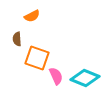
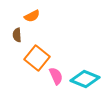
brown semicircle: moved 4 px up
orange square: rotated 20 degrees clockwise
cyan diamond: moved 1 px down
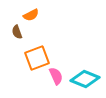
orange semicircle: moved 1 px left, 1 px up
brown semicircle: moved 3 px up; rotated 16 degrees counterclockwise
orange square: rotated 30 degrees clockwise
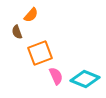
orange semicircle: rotated 21 degrees counterclockwise
orange square: moved 3 px right, 5 px up
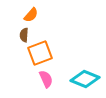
brown semicircle: moved 7 px right, 3 px down; rotated 24 degrees clockwise
pink semicircle: moved 10 px left, 3 px down
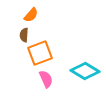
cyan diamond: moved 8 px up; rotated 8 degrees clockwise
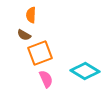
orange semicircle: rotated 140 degrees clockwise
brown semicircle: rotated 64 degrees counterclockwise
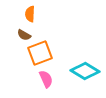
orange semicircle: moved 1 px left, 1 px up
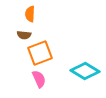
brown semicircle: rotated 24 degrees counterclockwise
pink semicircle: moved 7 px left
